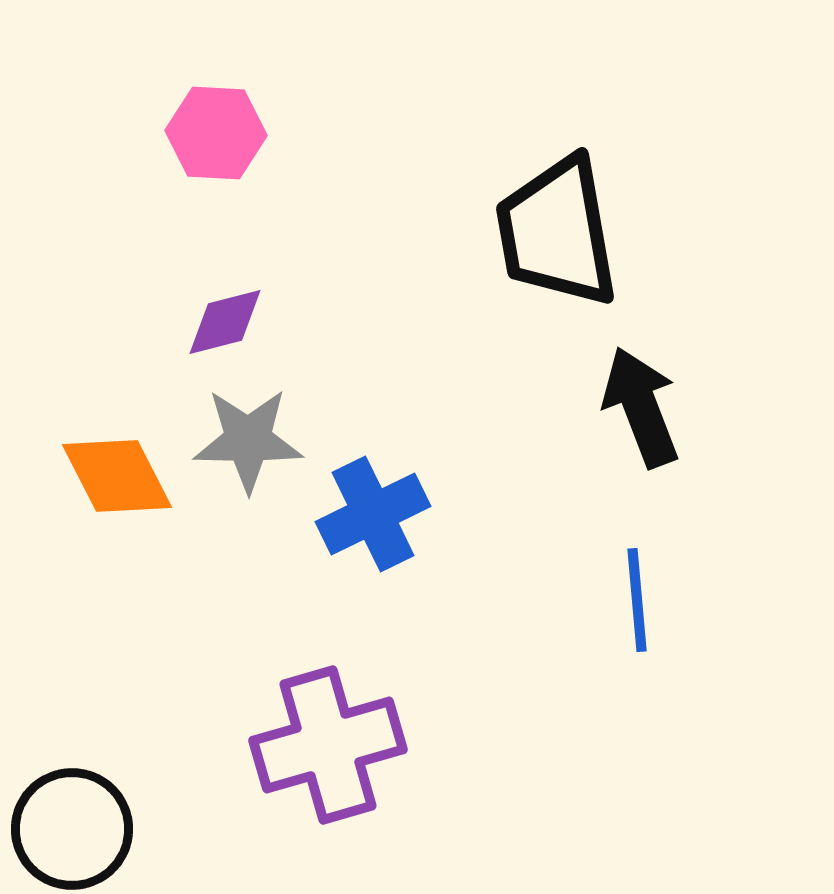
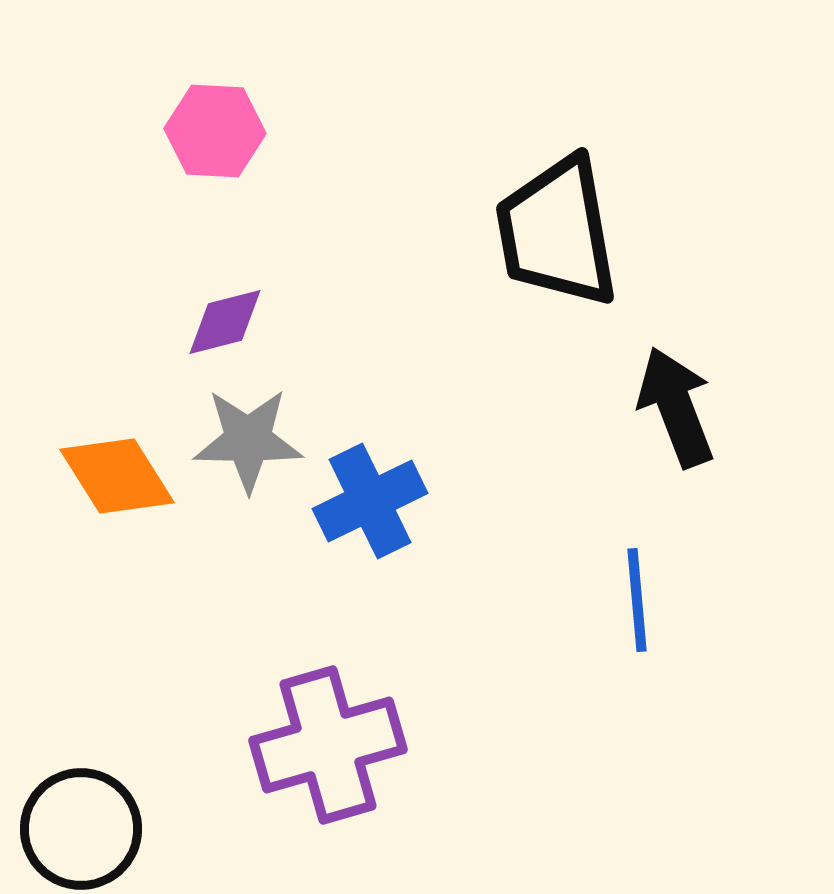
pink hexagon: moved 1 px left, 2 px up
black arrow: moved 35 px right
orange diamond: rotated 5 degrees counterclockwise
blue cross: moved 3 px left, 13 px up
black circle: moved 9 px right
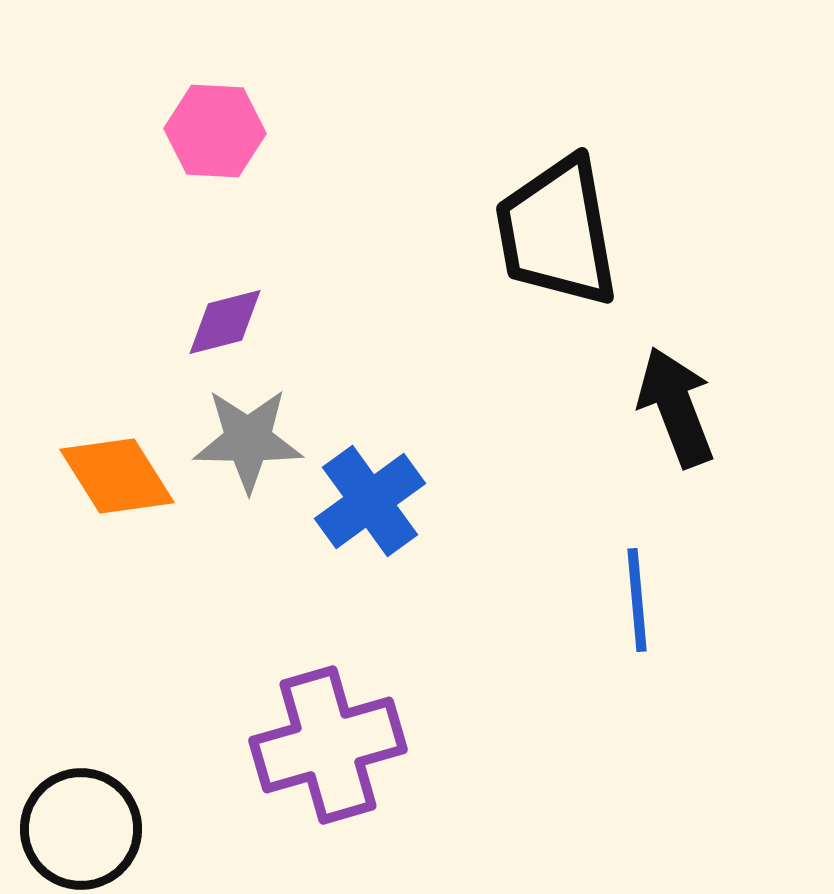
blue cross: rotated 10 degrees counterclockwise
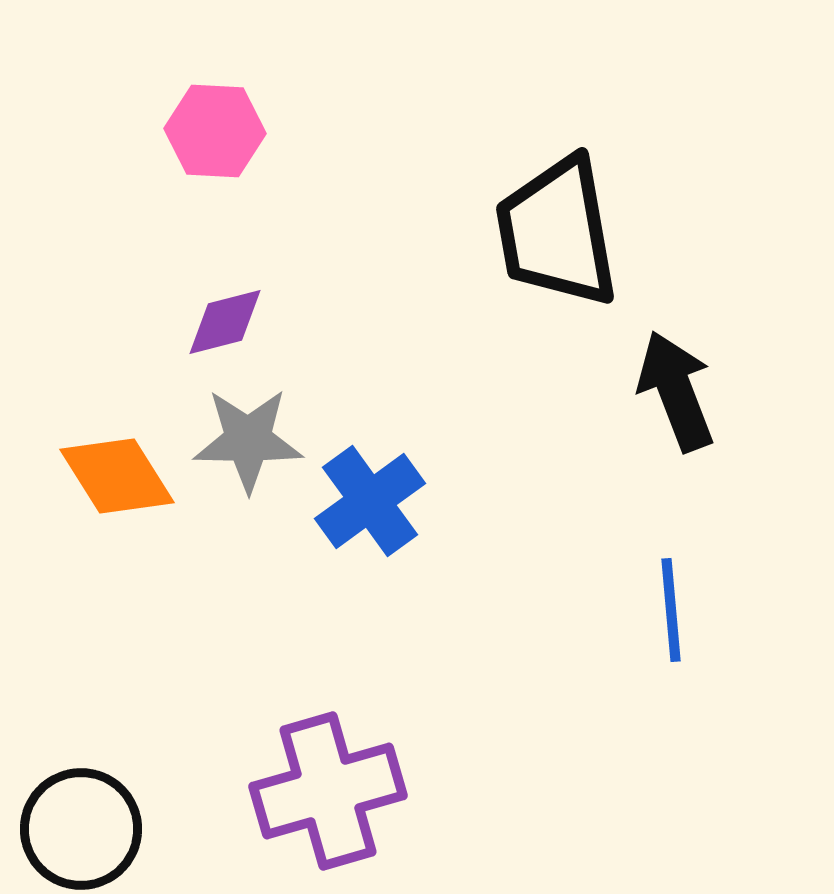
black arrow: moved 16 px up
blue line: moved 34 px right, 10 px down
purple cross: moved 46 px down
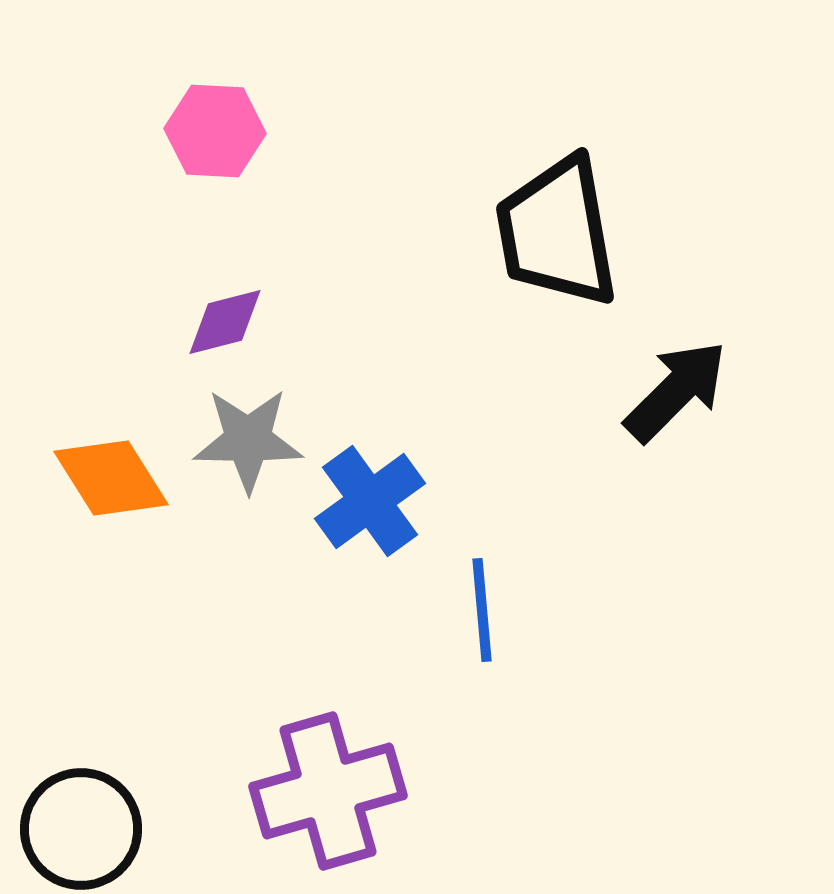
black arrow: rotated 66 degrees clockwise
orange diamond: moved 6 px left, 2 px down
blue line: moved 189 px left
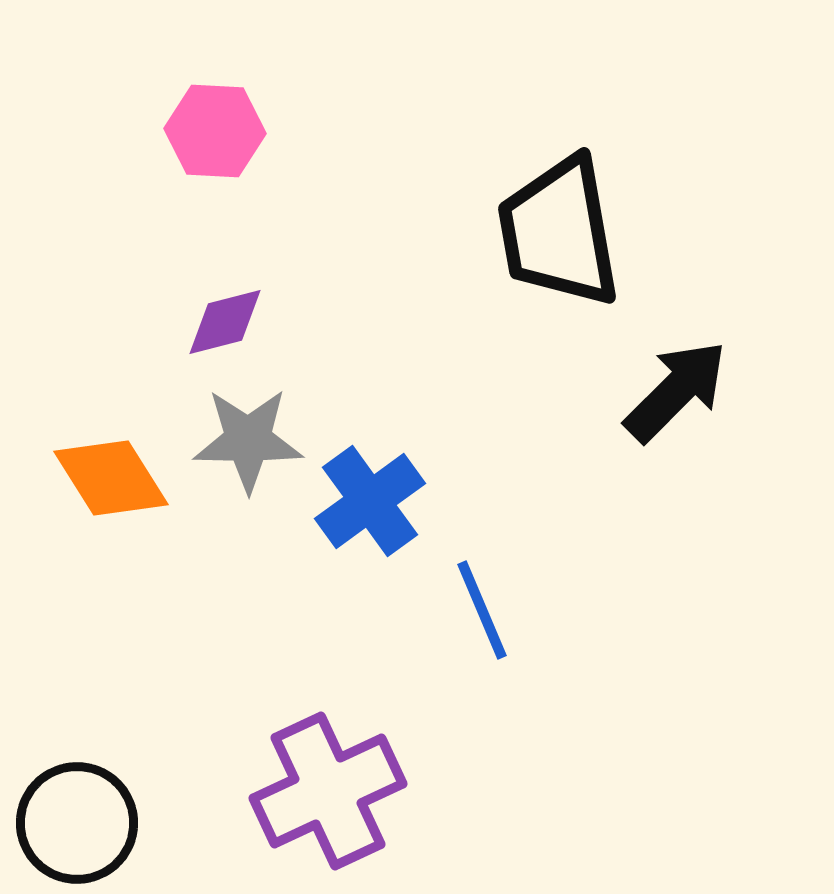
black trapezoid: moved 2 px right
blue line: rotated 18 degrees counterclockwise
purple cross: rotated 9 degrees counterclockwise
black circle: moved 4 px left, 6 px up
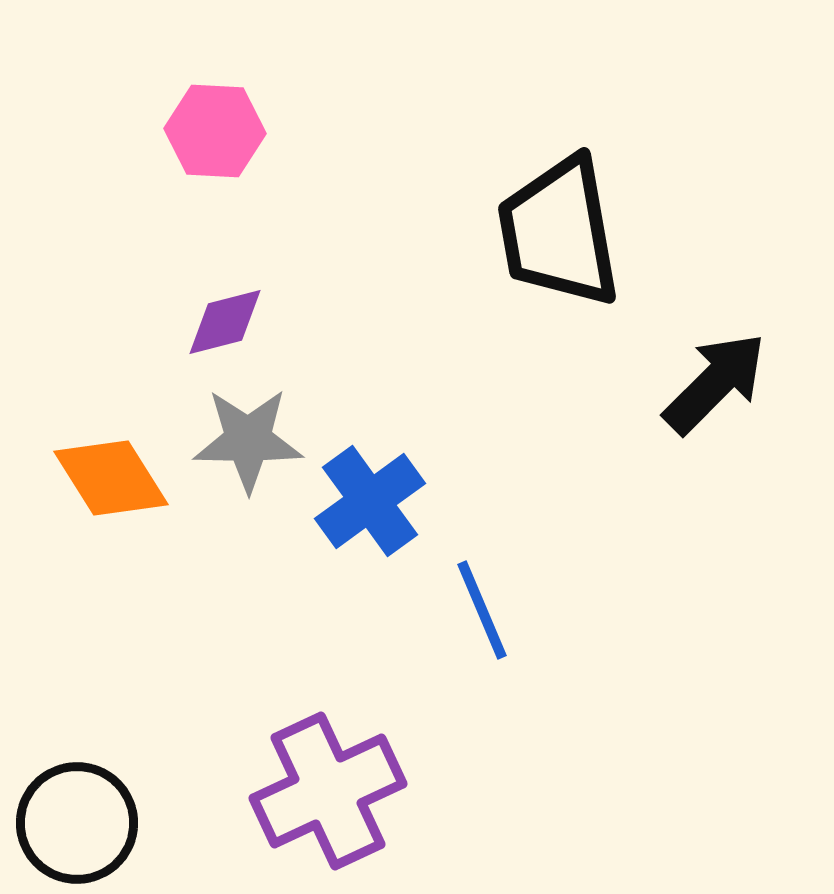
black arrow: moved 39 px right, 8 px up
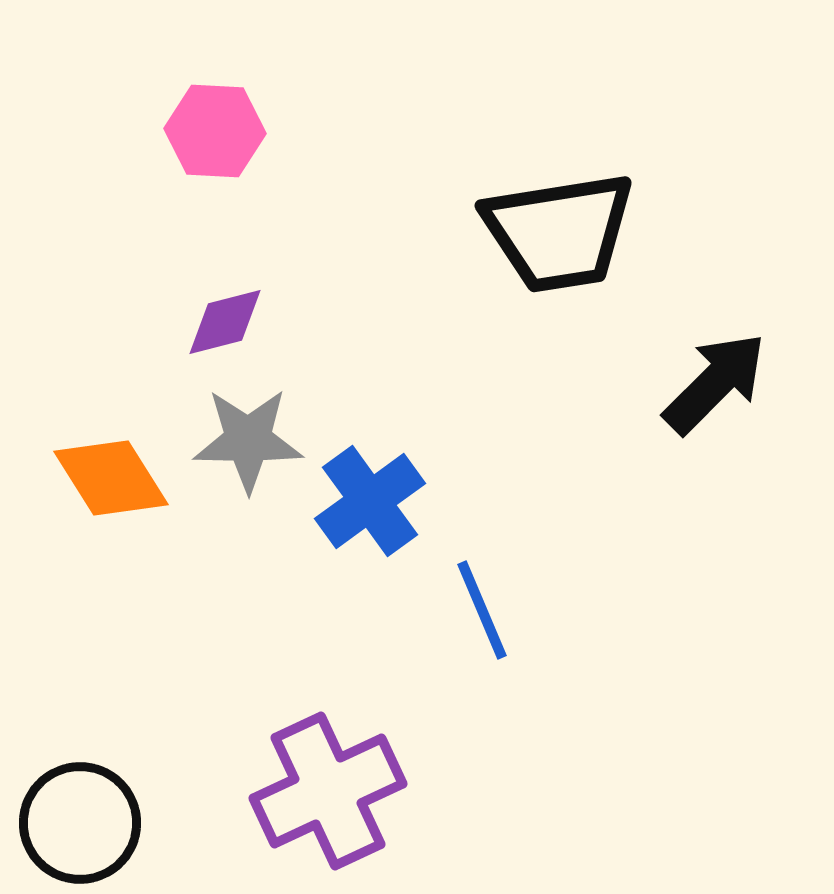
black trapezoid: rotated 89 degrees counterclockwise
black circle: moved 3 px right
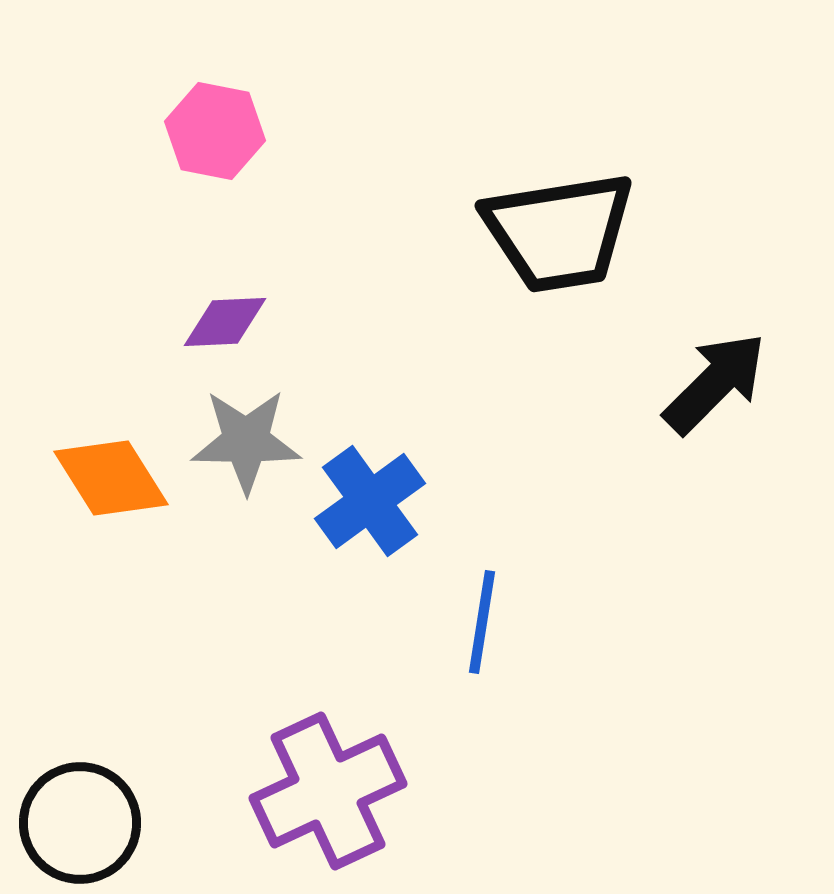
pink hexagon: rotated 8 degrees clockwise
purple diamond: rotated 12 degrees clockwise
gray star: moved 2 px left, 1 px down
blue line: moved 12 px down; rotated 32 degrees clockwise
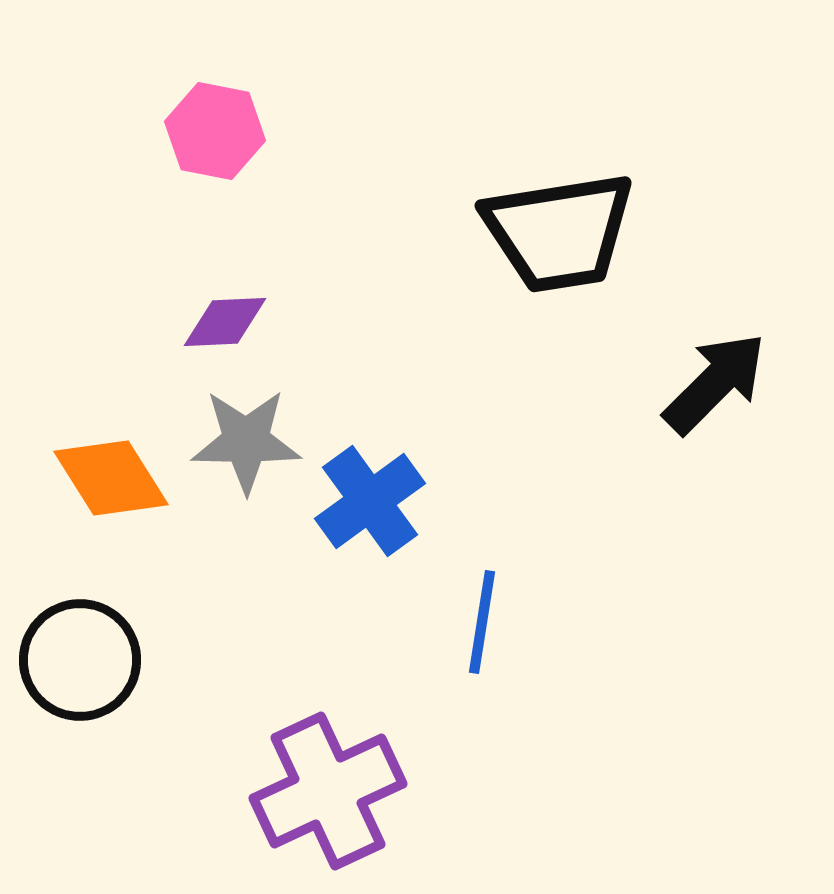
black circle: moved 163 px up
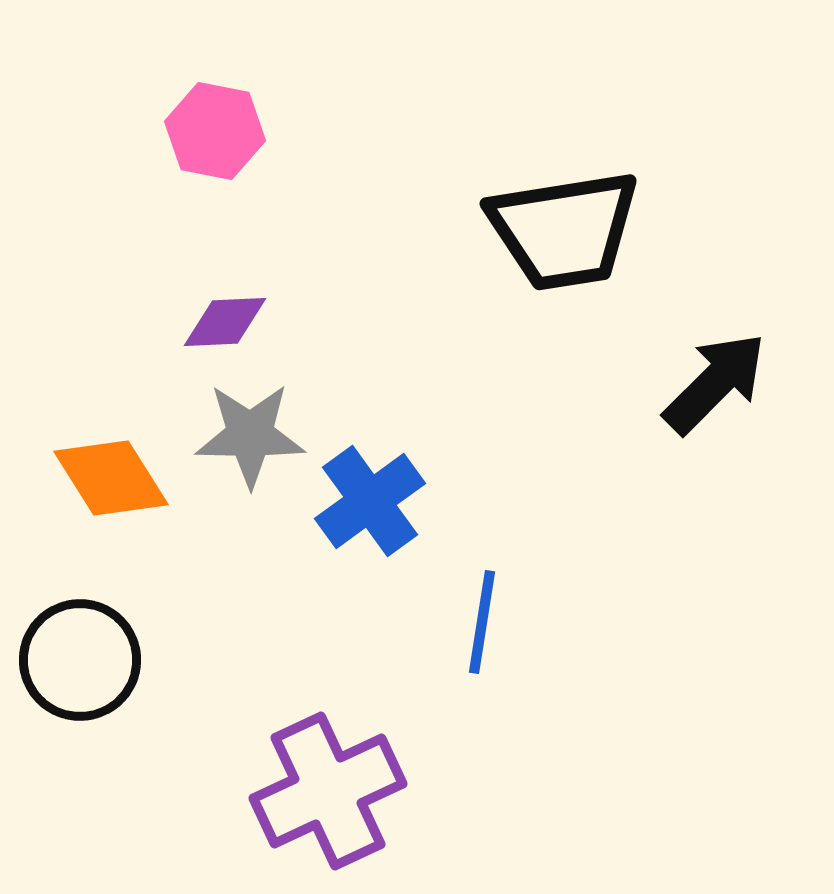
black trapezoid: moved 5 px right, 2 px up
gray star: moved 4 px right, 6 px up
